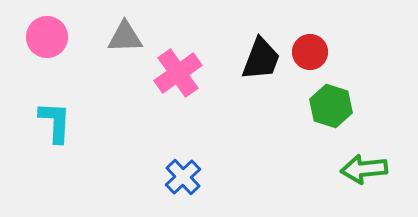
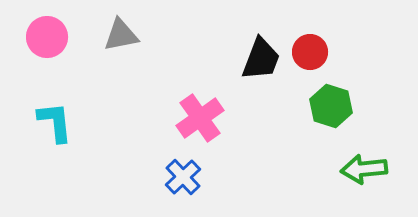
gray triangle: moved 4 px left, 2 px up; rotated 9 degrees counterclockwise
pink cross: moved 22 px right, 45 px down
cyan L-shape: rotated 9 degrees counterclockwise
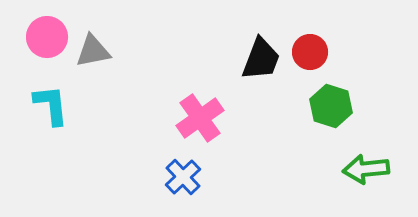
gray triangle: moved 28 px left, 16 px down
cyan L-shape: moved 4 px left, 17 px up
green arrow: moved 2 px right
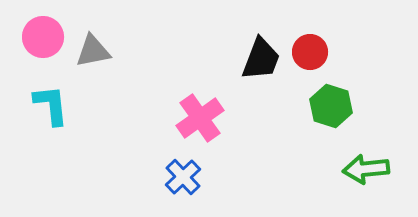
pink circle: moved 4 px left
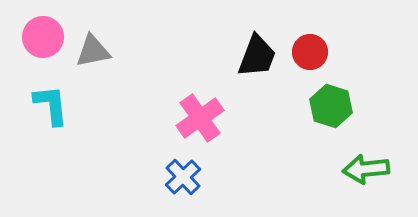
black trapezoid: moved 4 px left, 3 px up
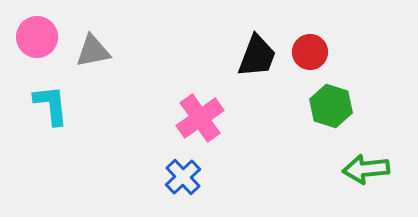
pink circle: moved 6 px left
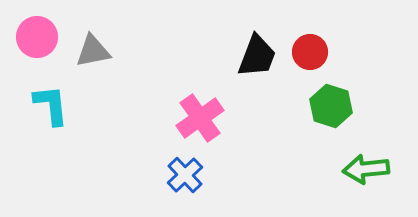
blue cross: moved 2 px right, 2 px up
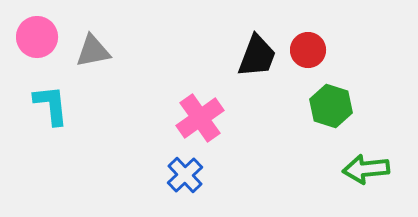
red circle: moved 2 px left, 2 px up
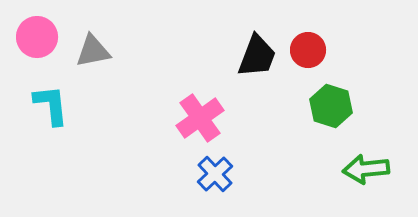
blue cross: moved 30 px right, 1 px up
